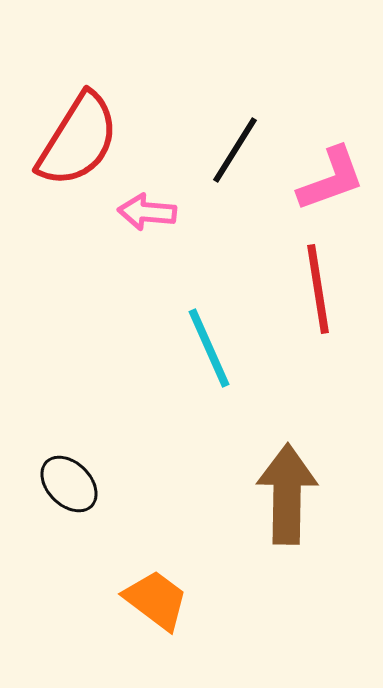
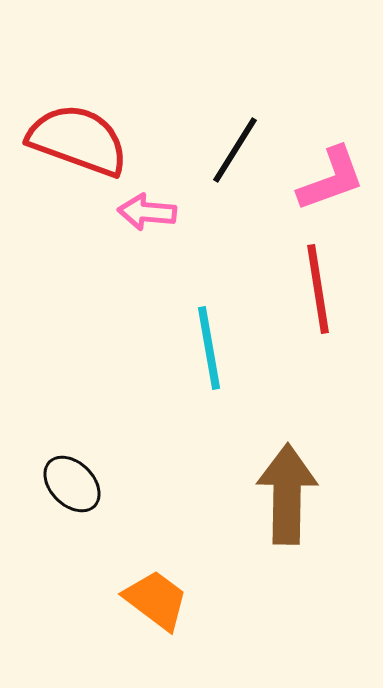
red semicircle: rotated 102 degrees counterclockwise
cyan line: rotated 14 degrees clockwise
black ellipse: moved 3 px right
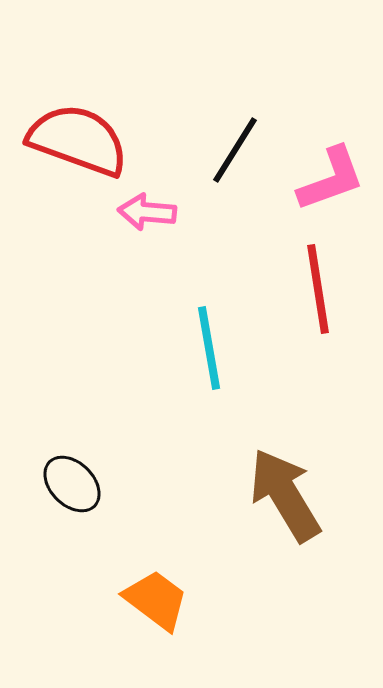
brown arrow: moved 2 px left, 1 px down; rotated 32 degrees counterclockwise
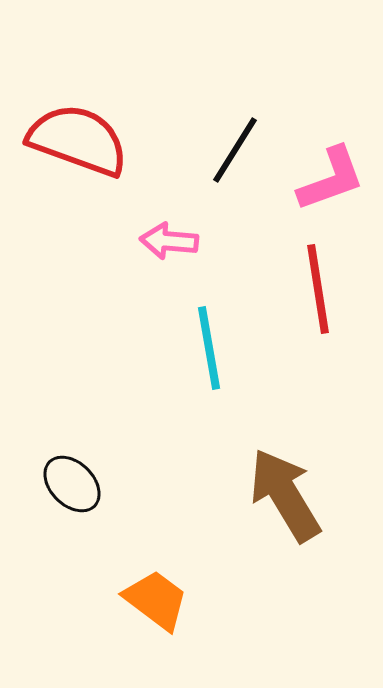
pink arrow: moved 22 px right, 29 px down
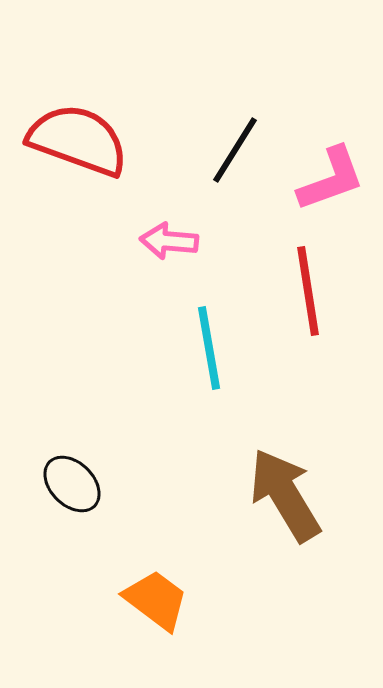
red line: moved 10 px left, 2 px down
